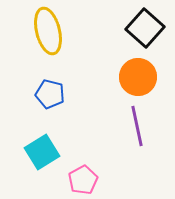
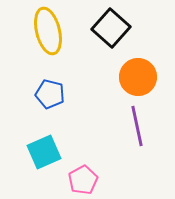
black square: moved 34 px left
cyan square: moved 2 px right; rotated 8 degrees clockwise
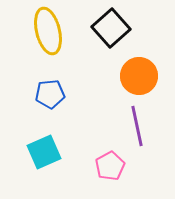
black square: rotated 6 degrees clockwise
orange circle: moved 1 px right, 1 px up
blue pentagon: rotated 20 degrees counterclockwise
pink pentagon: moved 27 px right, 14 px up
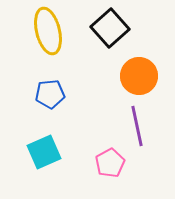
black square: moved 1 px left
pink pentagon: moved 3 px up
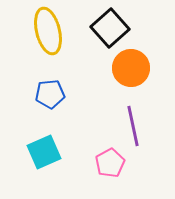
orange circle: moved 8 px left, 8 px up
purple line: moved 4 px left
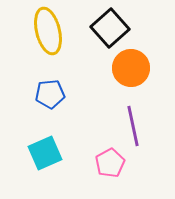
cyan square: moved 1 px right, 1 px down
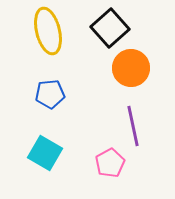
cyan square: rotated 36 degrees counterclockwise
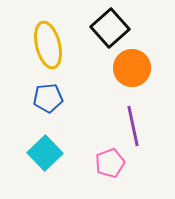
yellow ellipse: moved 14 px down
orange circle: moved 1 px right
blue pentagon: moved 2 px left, 4 px down
cyan square: rotated 16 degrees clockwise
pink pentagon: rotated 8 degrees clockwise
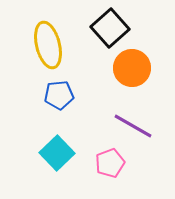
blue pentagon: moved 11 px right, 3 px up
purple line: rotated 48 degrees counterclockwise
cyan square: moved 12 px right
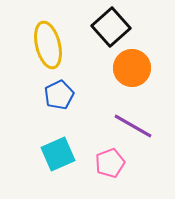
black square: moved 1 px right, 1 px up
blue pentagon: rotated 20 degrees counterclockwise
cyan square: moved 1 px right, 1 px down; rotated 20 degrees clockwise
